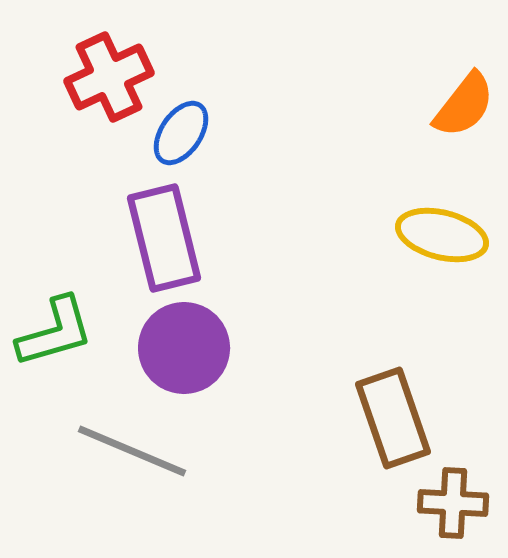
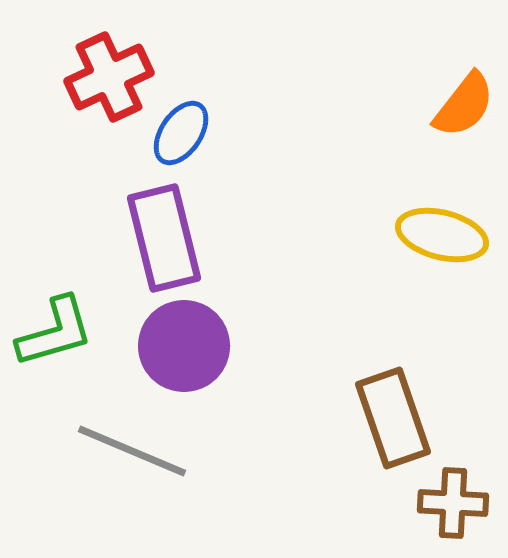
purple circle: moved 2 px up
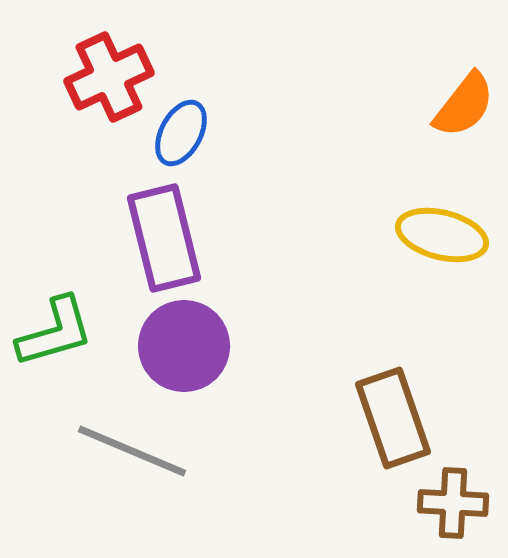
blue ellipse: rotated 6 degrees counterclockwise
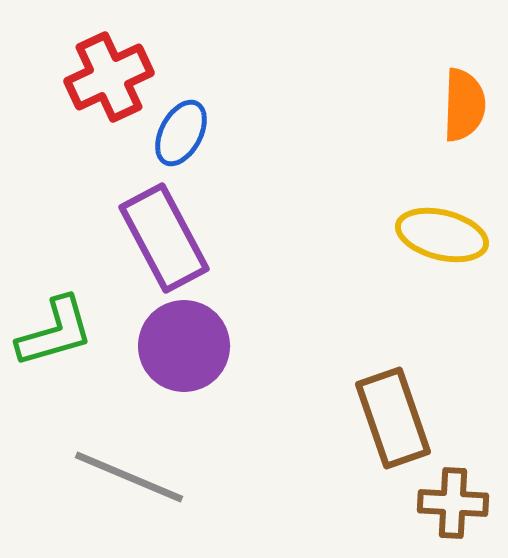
orange semicircle: rotated 36 degrees counterclockwise
purple rectangle: rotated 14 degrees counterclockwise
gray line: moved 3 px left, 26 px down
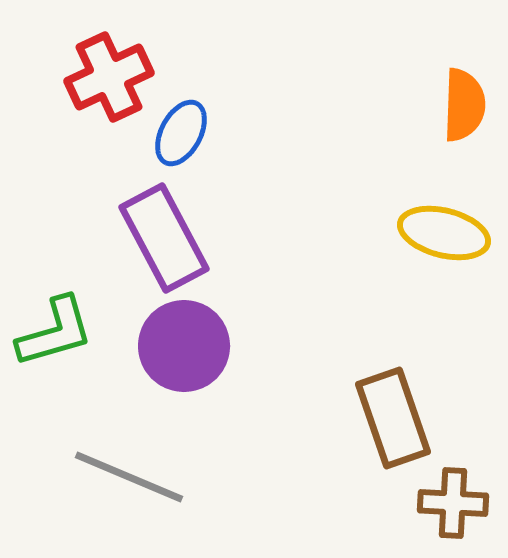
yellow ellipse: moved 2 px right, 2 px up
